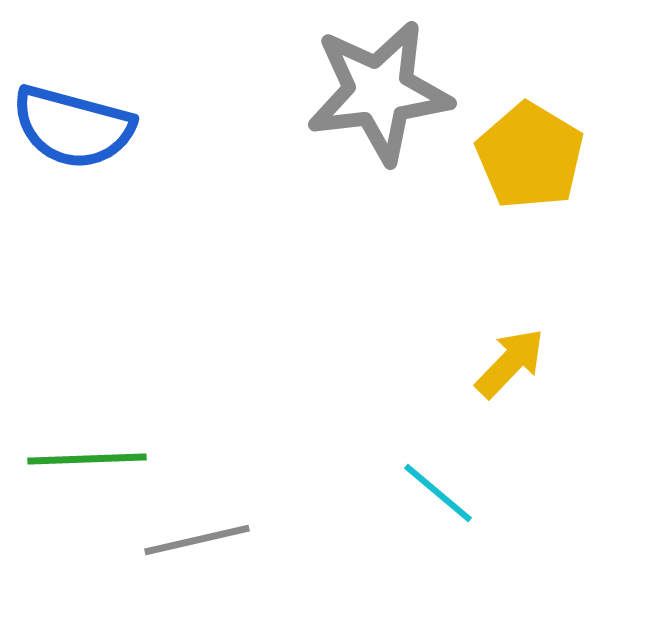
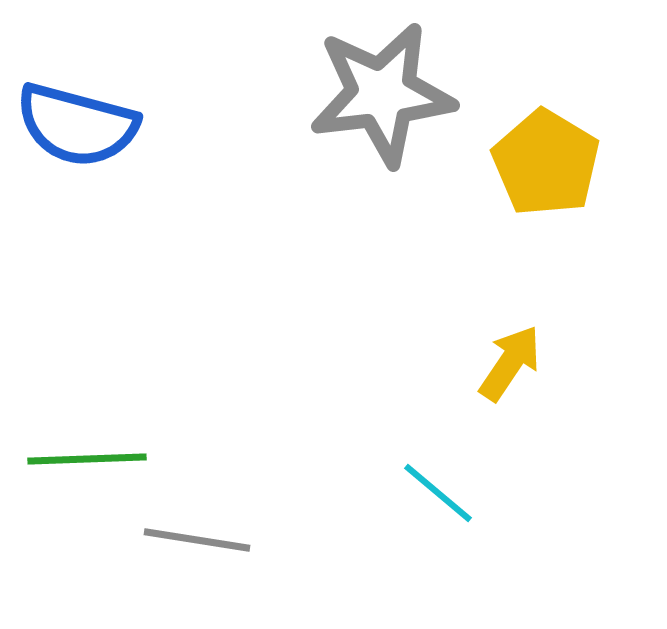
gray star: moved 3 px right, 2 px down
blue semicircle: moved 4 px right, 2 px up
yellow pentagon: moved 16 px right, 7 px down
yellow arrow: rotated 10 degrees counterclockwise
gray line: rotated 22 degrees clockwise
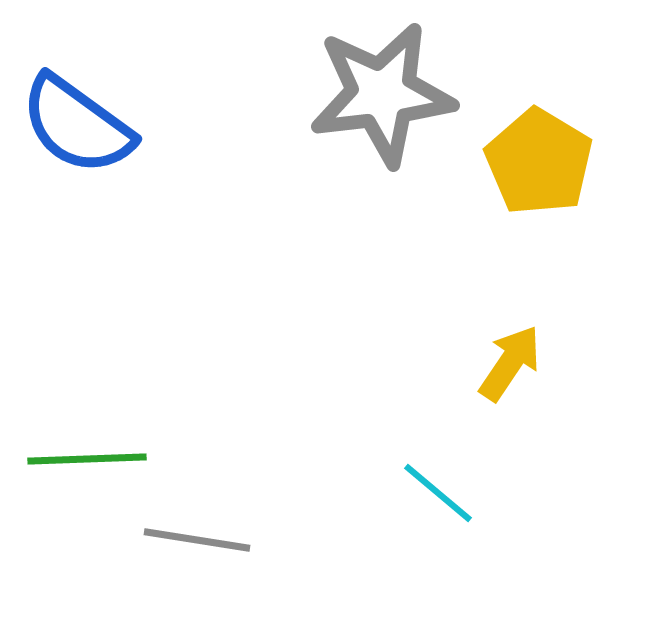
blue semicircle: rotated 21 degrees clockwise
yellow pentagon: moved 7 px left, 1 px up
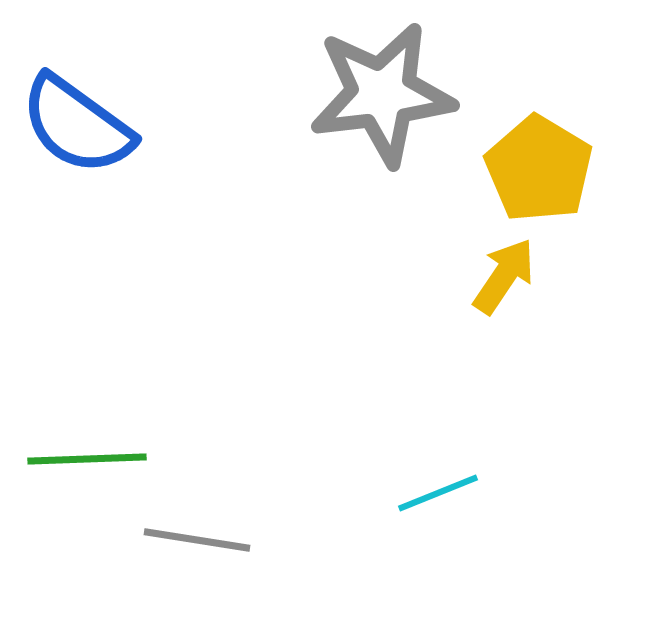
yellow pentagon: moved 7 px down
yellow arrow: moved 6 px left, 87 px up
cyan line: rotated 62 degrees counterclockwise
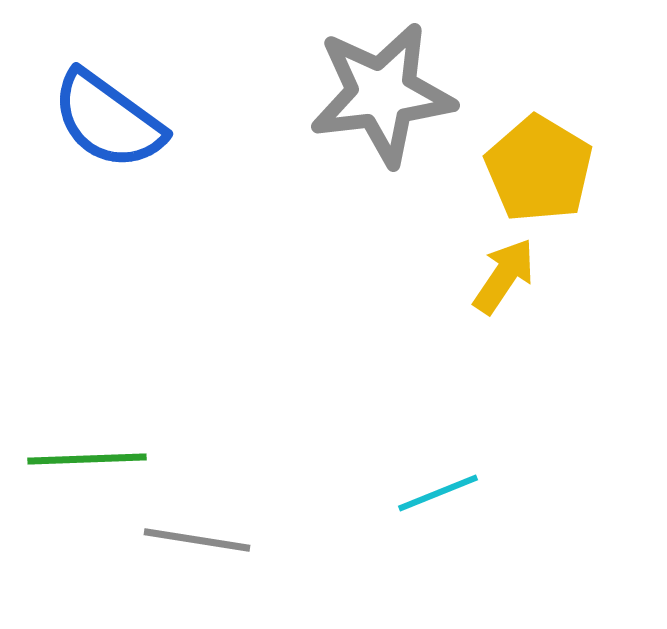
blue semicircle: moved 31 px right, 5 px up
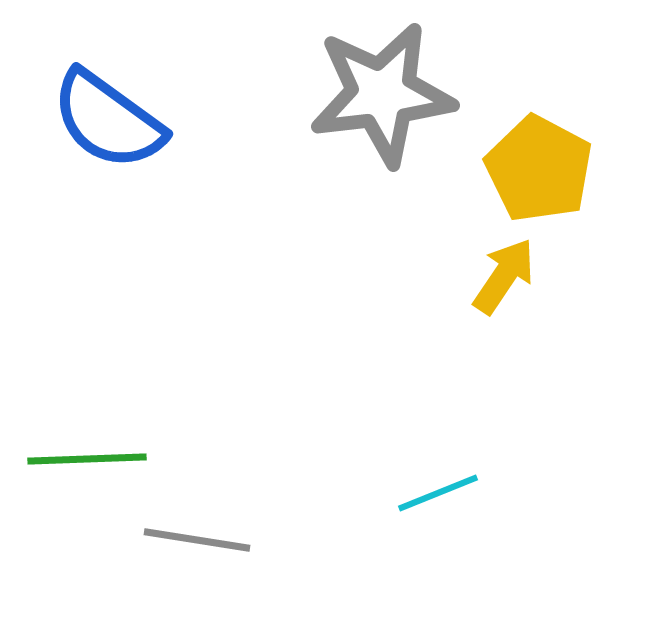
yellow pentagon: rotated 3 degrees counterclockwise
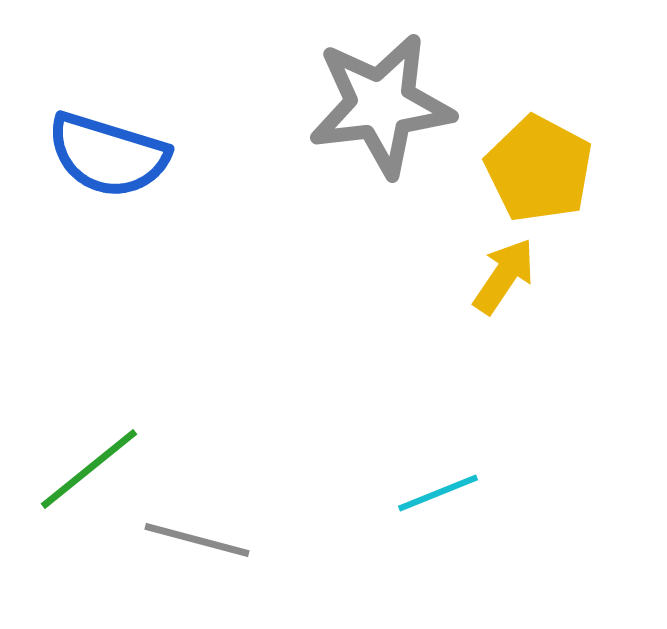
gray star: moved 1 px left, 11 px down
blue semicircle: moved 35 px down; rotated 19 degrees counterclockwise
green line: moved 2 px right, 10 px down; rotated 37 degrees counterclockwise
gray line: rotated 6 degrees clockwise
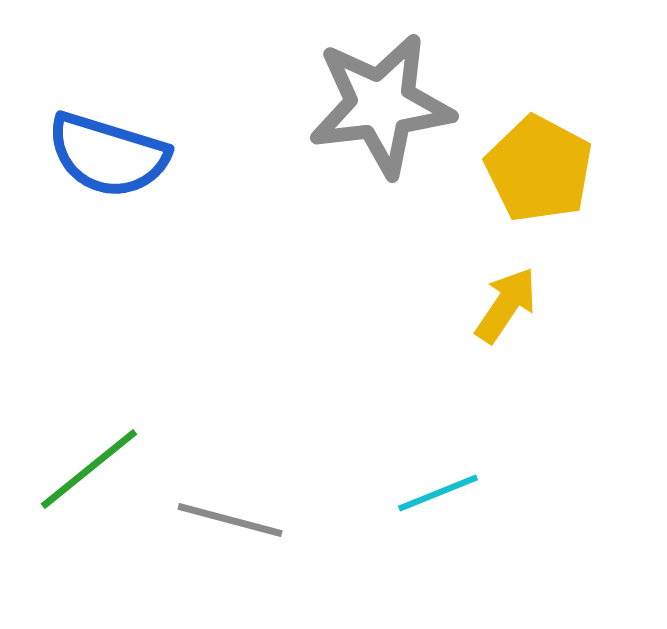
yellow arrow: moved 2 px right, 29 px down
gray line: moved 33 px right, 20 px up
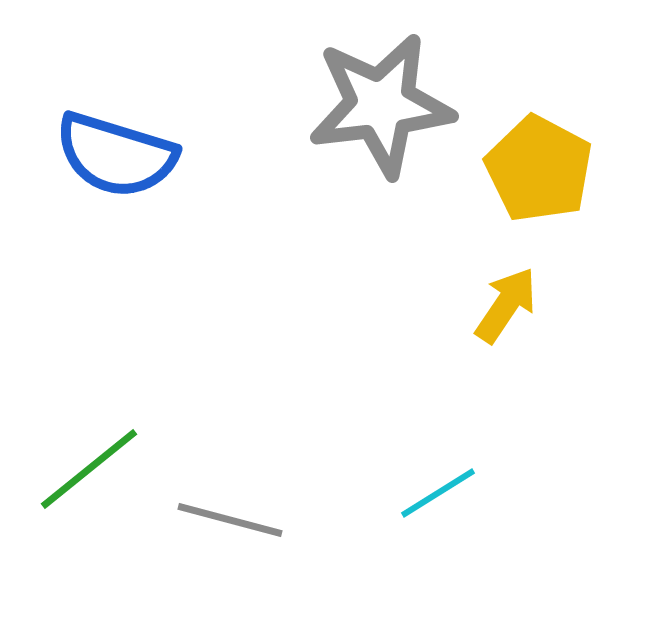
blue semicircle: moved 8 px right
cyan line: rotated 10 degrees counterclockwise
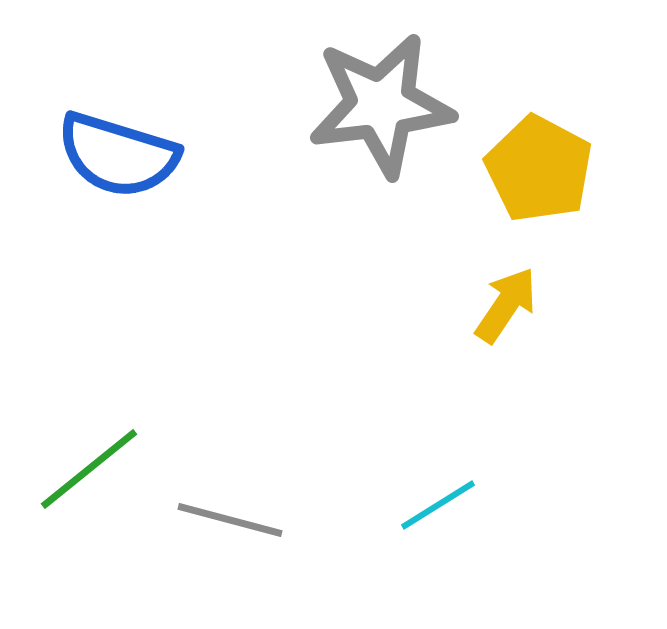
blue semicircle: moved 2 px right
cyan line: moved 12 px down
